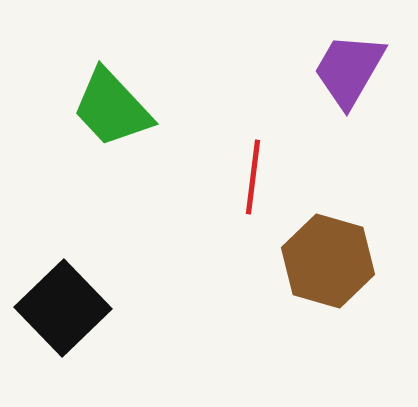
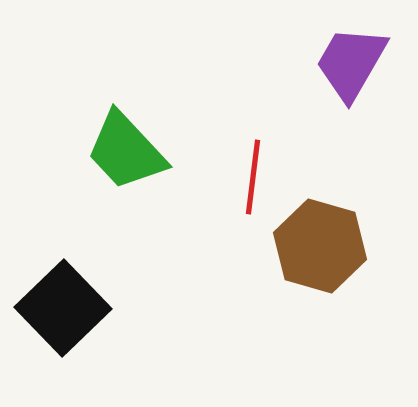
purple trapezoid: moved 2 px right, 7 px up
green trapezoid: moved 14 px right, 43 px down
brown hexagon: moved 8 px left, 15 px up
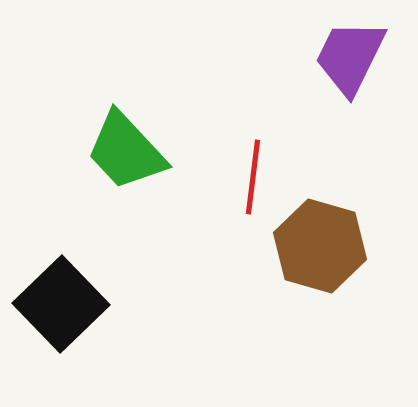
purple trapezoid: moved 1 px left, 6 px up; rotated 4 degrees counterclockwise
black square: moved 2 px left, 4 px up
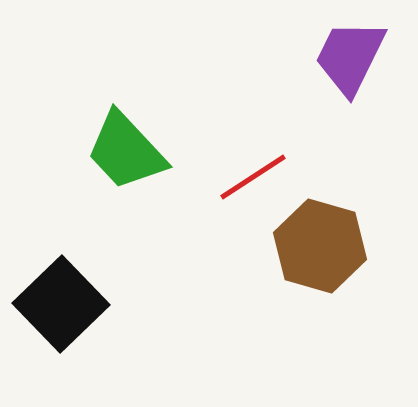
red line: rotated 50 degrees clockwise
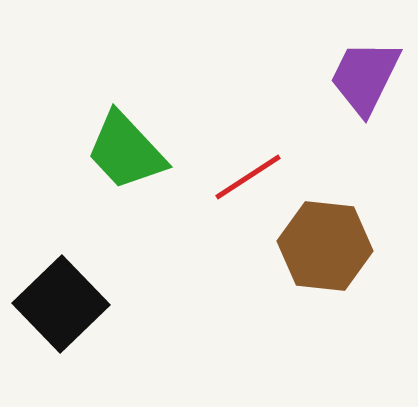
purple trapezoid: moved 15 px right, 20 px down
red line: moved 5 px left
brown hexagon: moved 5 px right; rotated 10 degrees counterclockwise
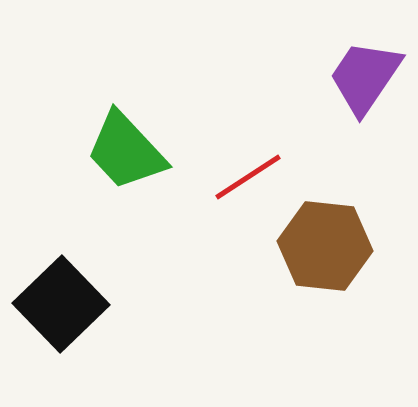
purple trapezoid: rotated 8 degrees clockwise
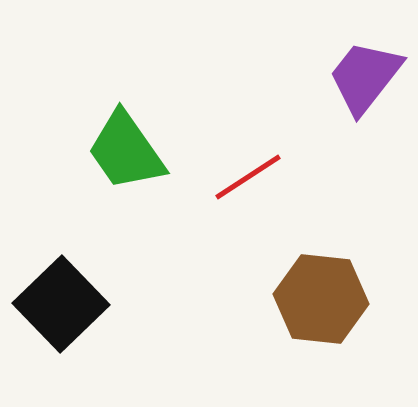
purple trapezoid: rotated 4 degrees clockwise
green trapezoid: rotated 8 degrees clockwise
brown hexagon: moved 4 px left, 53 px down
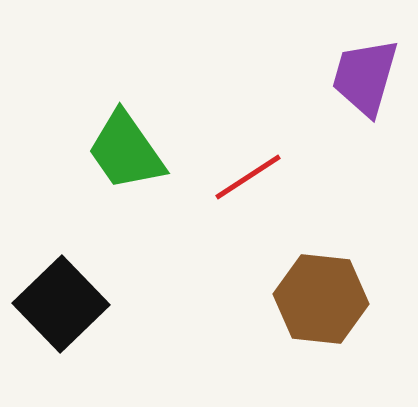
purple trapezoid: rotated 22 degrees counterclockwise
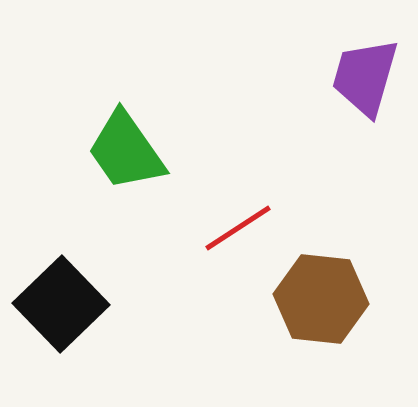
red line: moved 10 px left, 51 px down
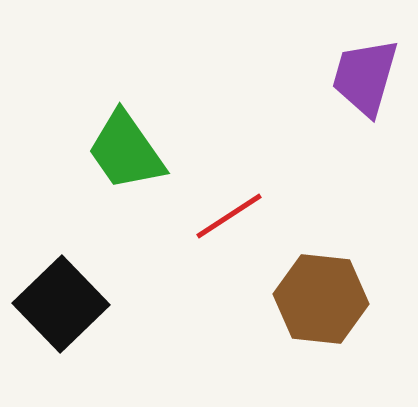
red line: moved 9 px left, 12 px up
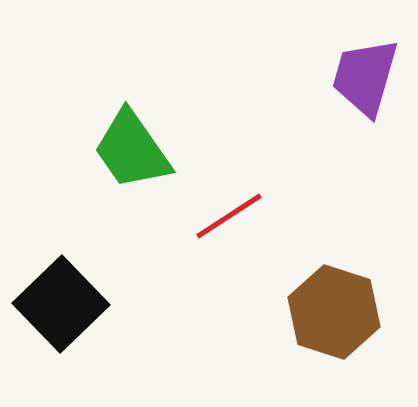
green trapezoid: moved 6 px right, 1 px up
brown hexagon: moved 13 px right, 13 px down; rotated 12 degrees clockwise
